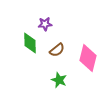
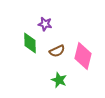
purple star: rotated 16 degrees clockwise
brown semicircle: moved 1 px down; rotated 14 degrees clockwise
pink diamond: moved 5 px left, 2 px up
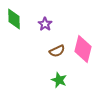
purple star: rotated 24 degrees clockwise
green diamond: moved 16 px left, 24 px up
pink diamond: moved 7 px up
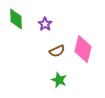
green diamond: moved 2 px right
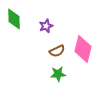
green diamond: moved 2 px left
purple star: moved 1 px right, 2 px down; rotated 16 degrees clockwise
green star: moved 1 px left, 6 px up; rotated 28 degrees counterclockwise
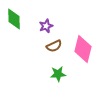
brown semicircle: moved 3 px left, 5 px up
